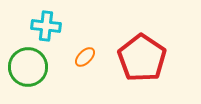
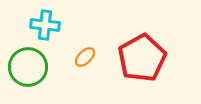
cyan cross: moved 1 px left, 1 px up
red pentagon: rotated 9 degrees clockwise
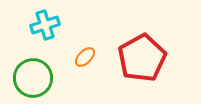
cyan cross: rotated 24 degrees counterclockwise
green circle: moved 5 px right, 11 px down
